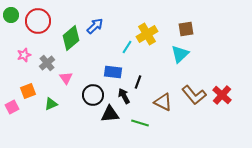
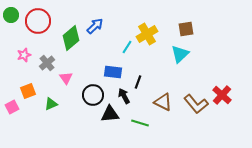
brown L-shape: moved 2 px right, 9 px down
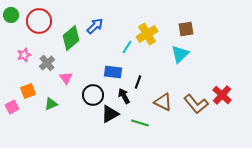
red circle: moved 1 px right
black triangle: rotated 24 degrees counterclockwise
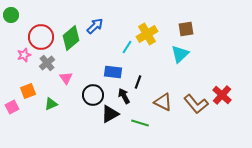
red circle: moved 2 px right, 16 px down
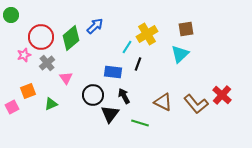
black line: moved 18 px up
black triangle: rotated 24 degrees counterclockwise
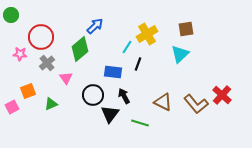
green diamond: moved 9 px right, 11 px down
pink star: moved 4 px left, 1 px up; rotated 24 degrees clockwise
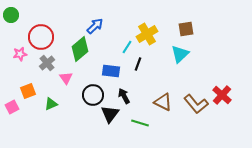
pink star: rotated 16 degrees counterclockwise
blue rectangle: moved 2 px left, 1 px up
